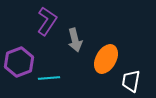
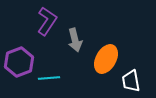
white trapezoid: rotated 20 degrees counterclockwise
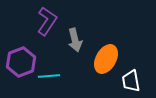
purple hexagon: moved 2 px right
cyan line: moved 2 px up
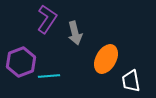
purple L-shape: moved 2 px up
gray arrow: moved 7 px up
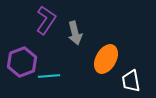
purple L-shape: moved 1 px left, 1 px down
purple hexagon: moved 1 px right
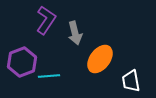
orange ellipse: moved 6 px left; rotated 8 degrees clockwise
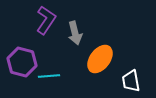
purple hexagon: rotated 24 degrees counterclockwise
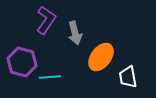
orange ellipse: moved 1 px right, 2 px up
cyan line: moved 1 px right, 1 px down
white trapezoid: moved 3 px left, 4 px up
